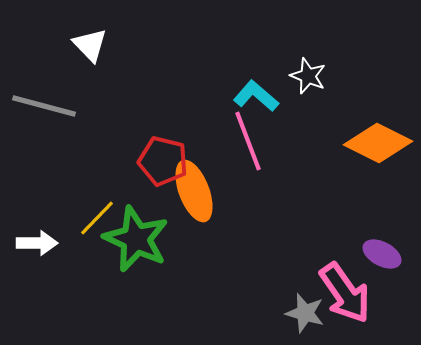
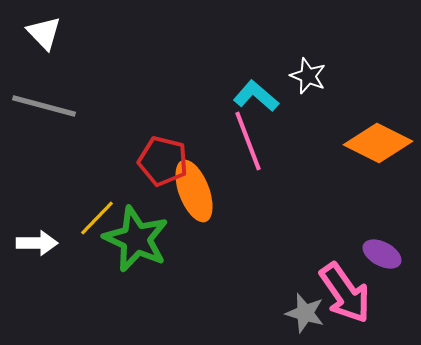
white triangle: moved 46 px left, 12 px up
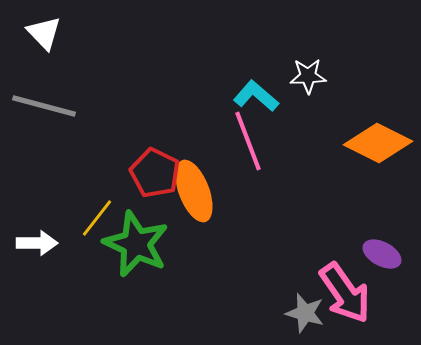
white star: rotated 24 degrees counterclockwise
red pentagon: moved 8 px left, 12 px down; rotated 12 degrees clockwise
yellow line: rotated 6 degrees counterclockwise
green star: moved 5 px down
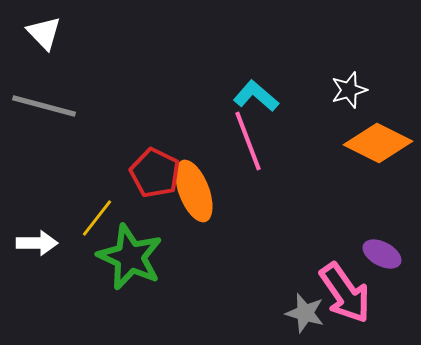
white star: moved 41 px right, 14 px down; rotated 15 degrees counterclockwise
green star: moved 6 px left, 13 px down
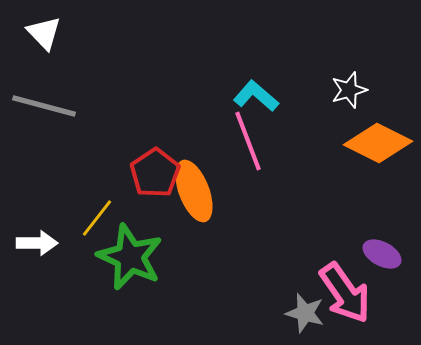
red pentagon: rotated 12 degrees clockwise
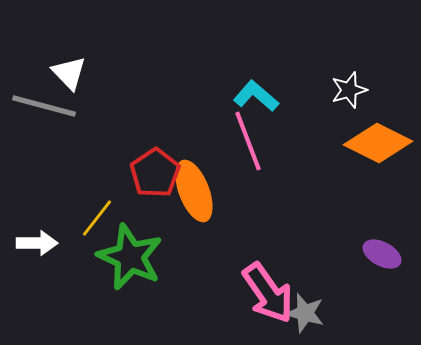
white triangle: moved 25 px right, 40 px down
pink arrow: moved 77 px left
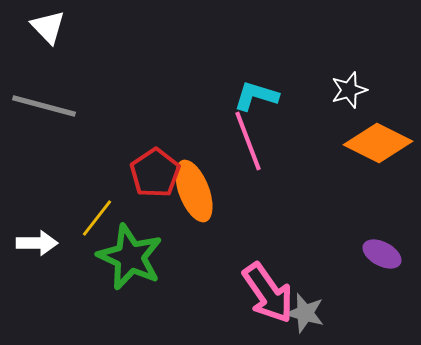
white triangle: moved 21 px left, 46 px up
cyan L-shape: rotated 24 degrees counterclockwise
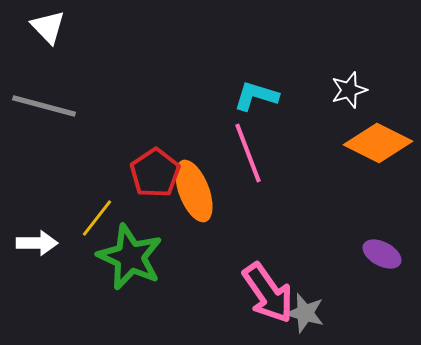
pink line: moved 12 px down
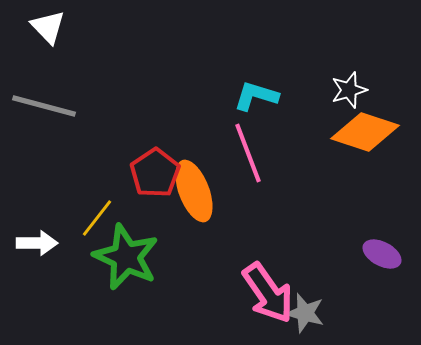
orange diamond: moved 13 px left, 11 px up; rotated 8 degrees counterclockwise
green star: moved 4 px left
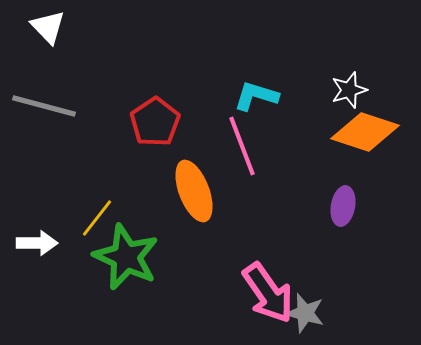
pink line: moved 6 px left, 7 px up
red pentagon: moved 51 px up
purple ellipse: moved 39 px left, 48 px up; rotated 72 degrees clockwise
